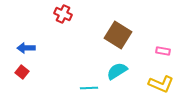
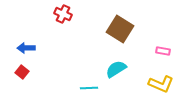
brown square: moved 2 px right, 6 px up
cyan semicircle: moved 1 px left, 2 px up
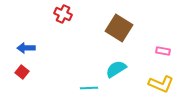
brown square: moved 1 px left, 1 px up
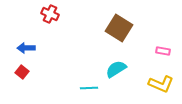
red cross: moved 13 px left
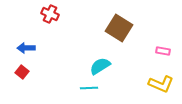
cyan semicircle: moved 16 px left, 3 px up
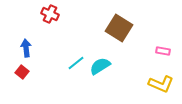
blue arrow: rotated 84 degrees clockwise
cyan line: moved 13 px left, 25 px up; rotated 36 degrees counterclockwise
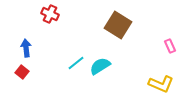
brown square: moved 1 px left, 3 px up
pink rectangle: moved 7 px right, 5 px up; rotated 56 degrees clockwise
